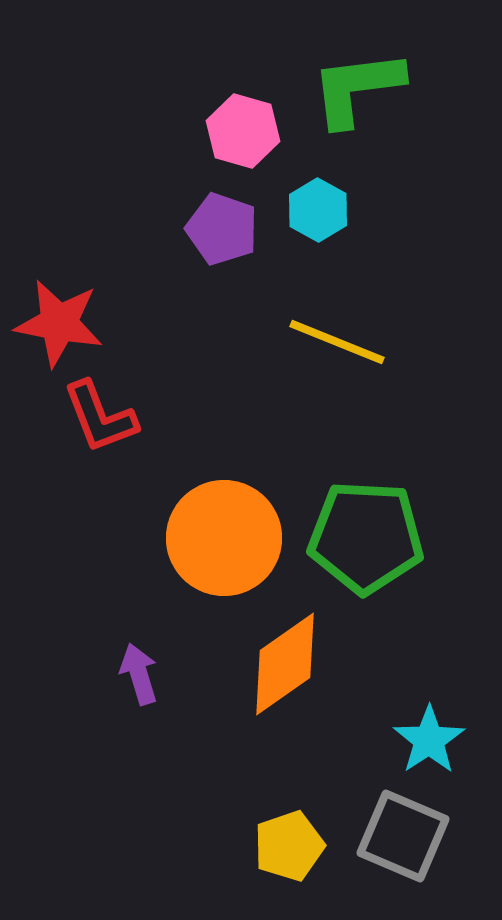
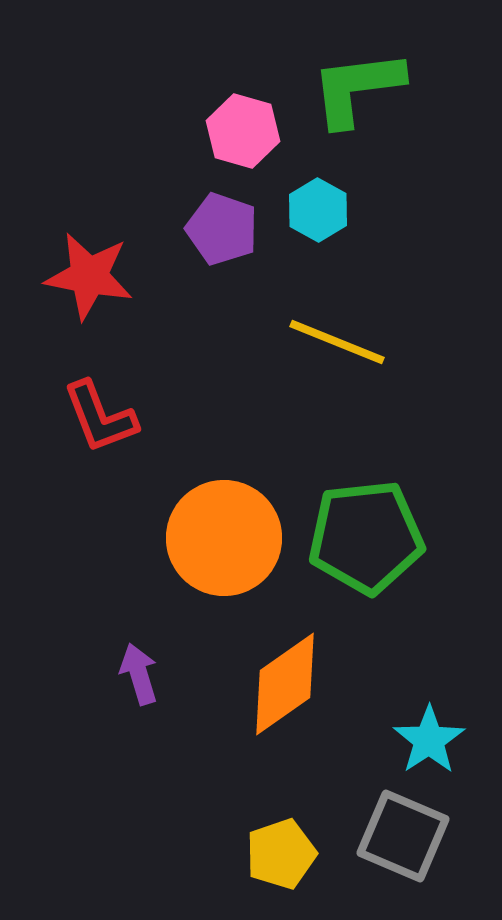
red star: moved 30 px right, 47 px up
green pentagon: rotated 9 degrees counterclockwise
orange diamond: moved 20 px down
yellow pentagon: moved 8 px left, 8 px down
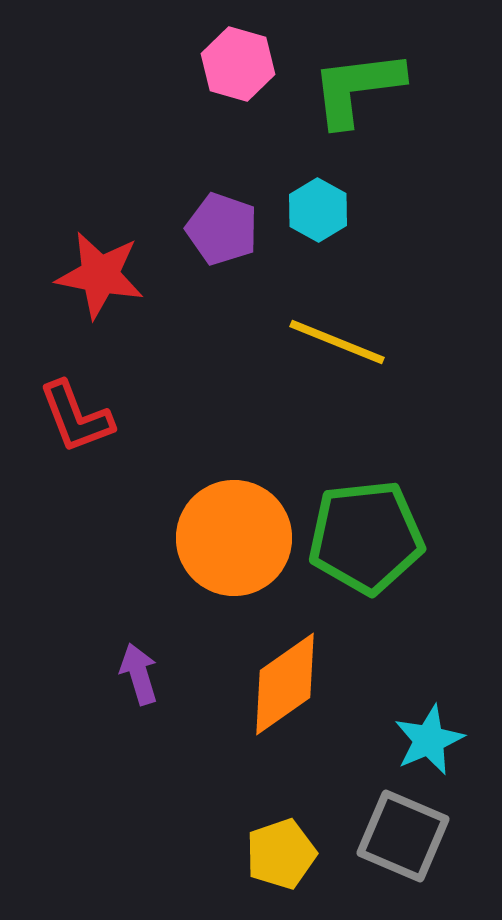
pink hexagon: moved 5 px left, 67 px up
red star: moved 11 px right, 1 px up
red L-shape: moved 24 px left
orange circle: moved 10 px right
cyan star: rotated 10 degrees clockwise
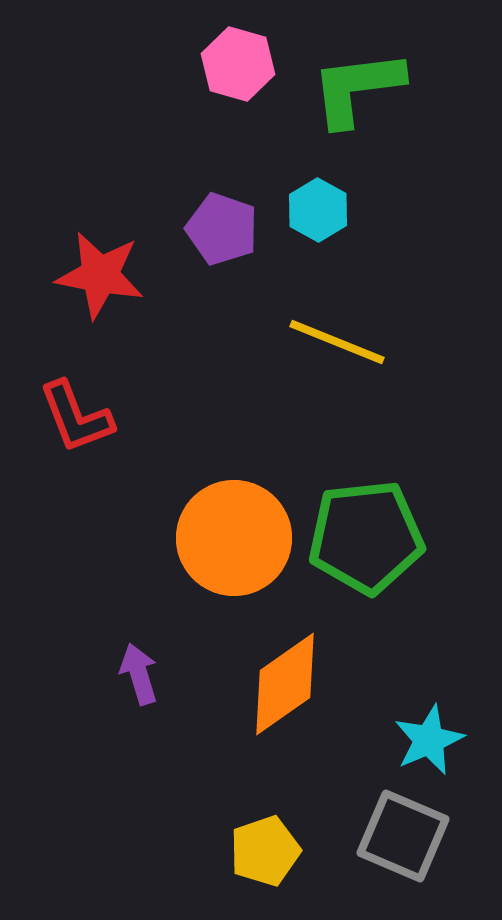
yellow pentagon: moved 16 px left, 3 px up
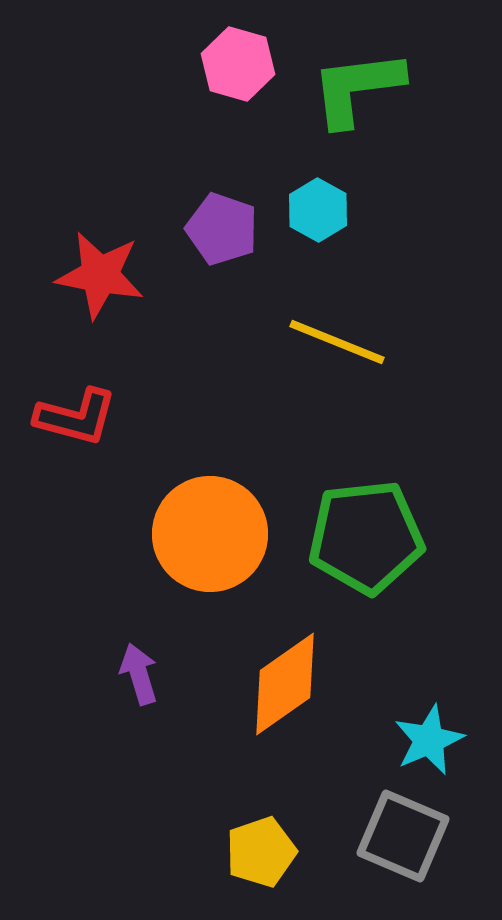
red L-shape: rotated 54 degrees counterclockwise
orange circle: moved 24 px left, 4 px up
yellow pentagon: moved 4 px left, 1 px down
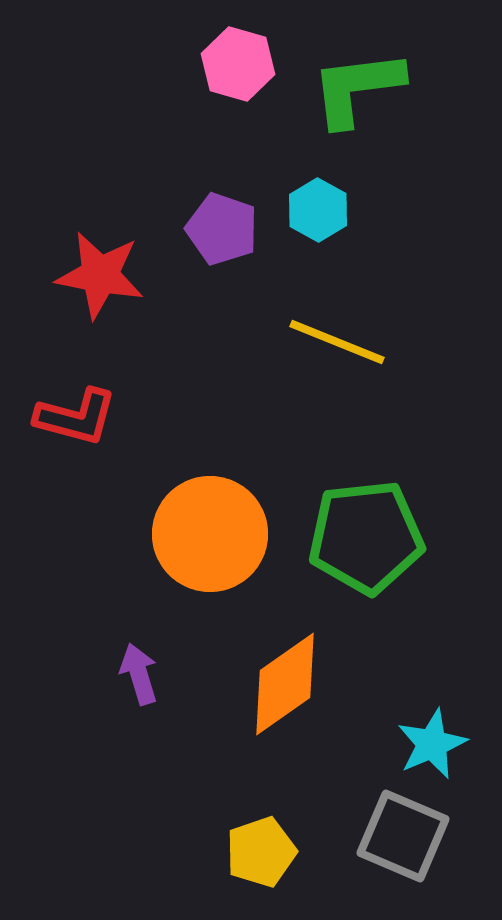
cyan star: moved 3 px right, 4 px down
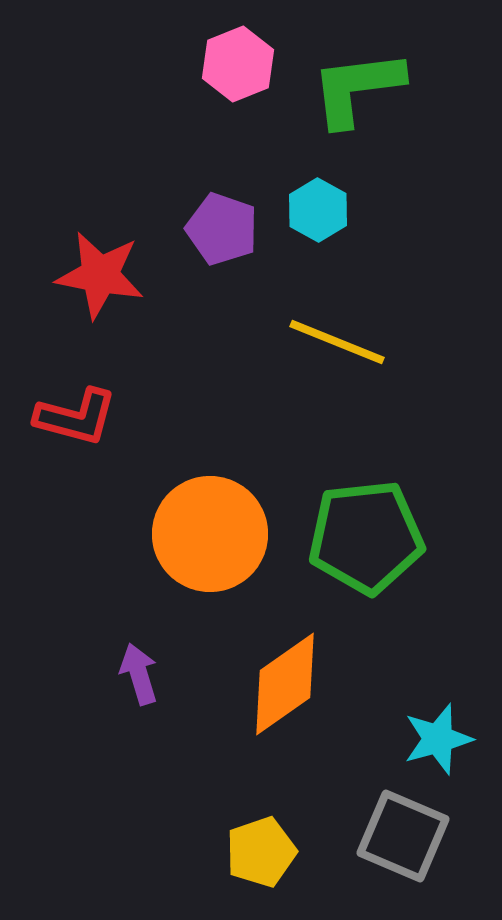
pink hexagon: rotated 22 degrees clockwise
cyan star: moved 6 px right, 5 px up; rotated 8 degrees clockwise
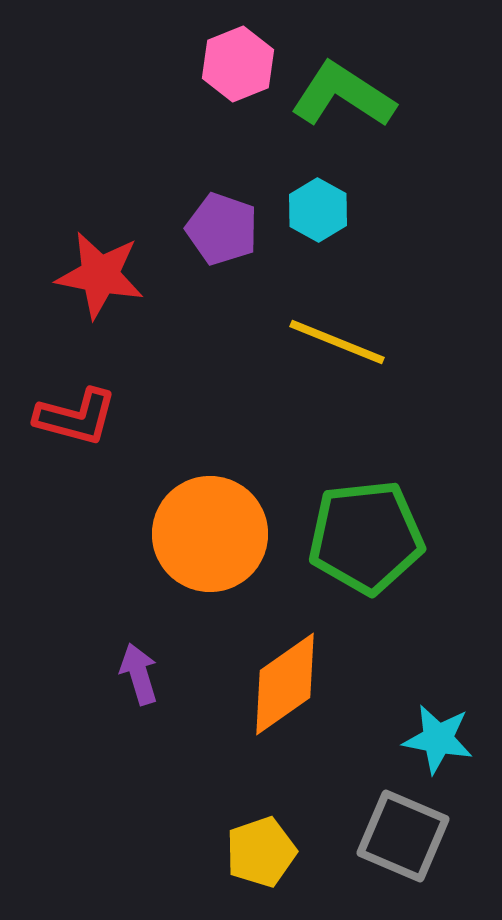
green L-shape: moved 14 px left, 7 px down; rotated 40 degrees clockwise
cyan star: rotated 26 degrees clockwise
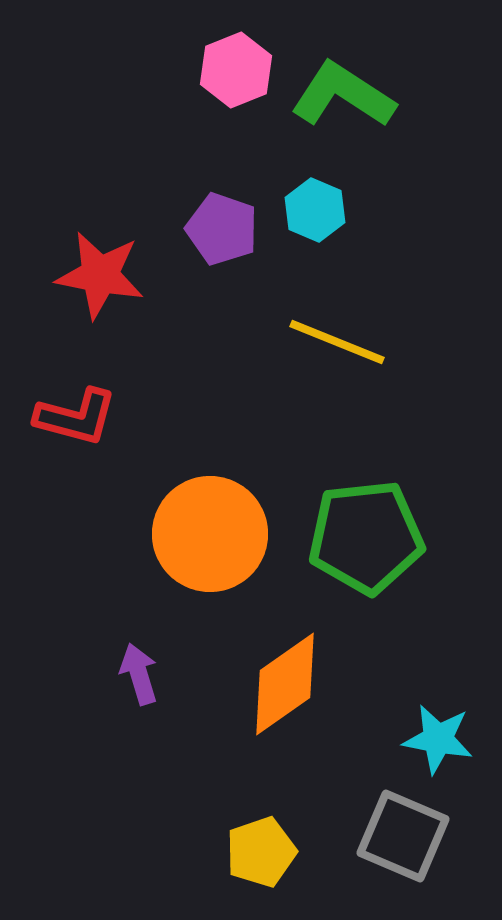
pink hexagon: moved 2 px left, 6 px down
cyan hexagon: moved 3 px left; rotated 6 degrees counterclockwise
